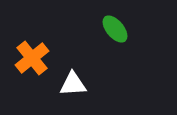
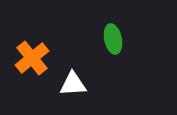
green ellipse: moved 2 px left, 10 px down; rotated 28 degrees clockwise
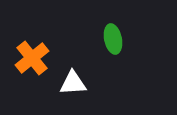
white triangle: moved 1 px up
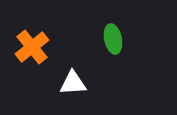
orange cross: moved 11 px up
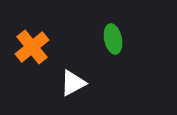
white triangle: rotated 24 degrees counterclockwise
